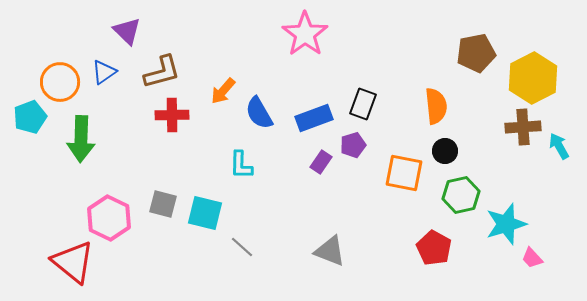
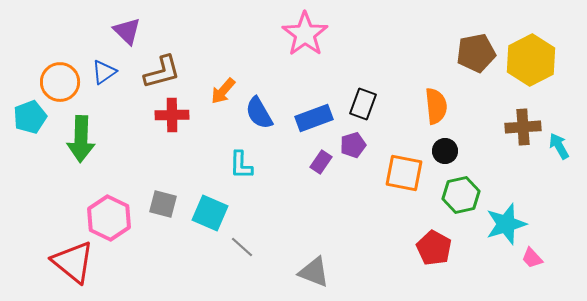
yellow hexagon: moved 2 px left, 18 px up
cyan square: moved 5 px right; rotated 9 degrees clockwise
gray triangle: moved 16 px left, 21 px down
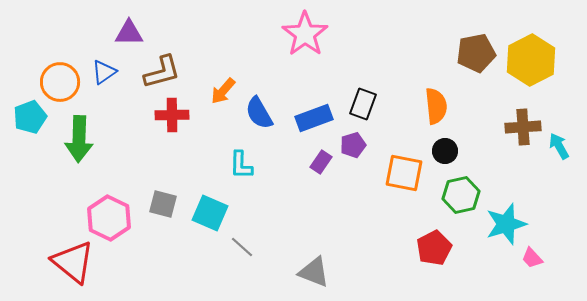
purple triangle: moved 2 px right, 2 px down; rotated 44 degrees counterclockwise
green arrow: moved 2 px left
red pentagon: rotated 16 degrees clockwise
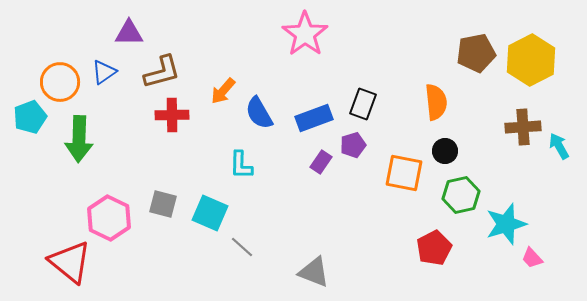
orange semicircle: moved 4 px up
red triangle: moved 3 px left
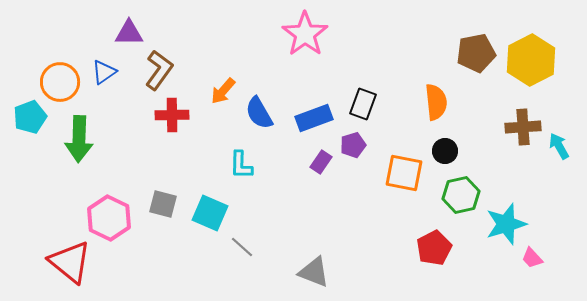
brown L-shape: moved 3 px left, 2 px up; rotated 39 degrees counterclockwise
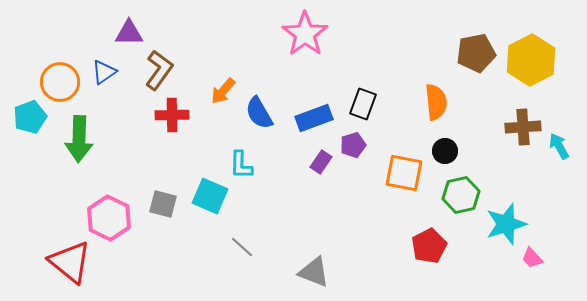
cyan square: moved 17 px up
red pentagon: moved 5 px left, 2 px up
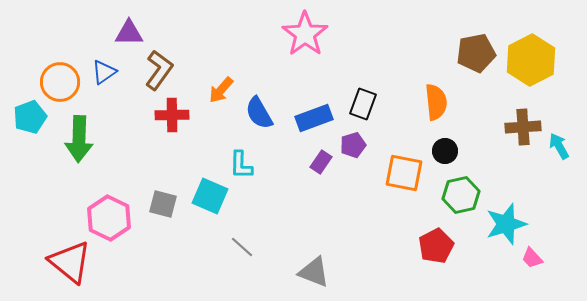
orange arrow: moved 2 px left, 1 px up
red pentagon: moved 7 px right
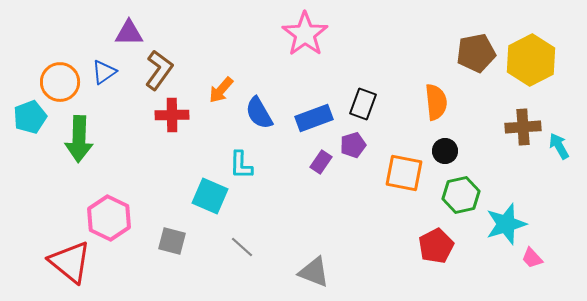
gray square: moved 9 px right, 37 px down
